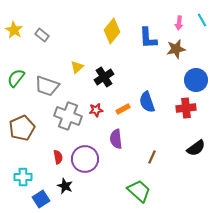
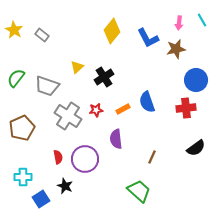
blue L-shape: rotated 25 degrees counterclockwise
gray cross: rotated 12 degrees clockwise
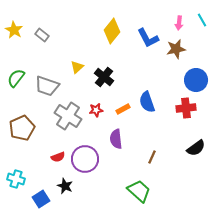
black cross: rotated 18 degrees counterclockwise
red semicircle: rotated 80 degrees clockwise
cyan cross: moved 7 px left, 2 px down; rotated 18 degrees clockwise
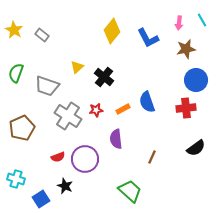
brown star: moved 10 px right
green semicircle: moved 5 px up; rotated 18 degrees counterclockwise
green trapezoid: moved 9 px left
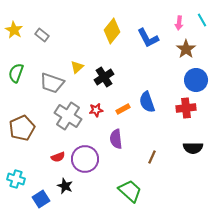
brown star: rotated 24 degrees counterclockwise
black cross: rotated 18 degrees clockwise
gray trapezoid: moved 5 px right, 3 px up
black semicircle: moved 3 px left; rotated 36 degrees clockwise
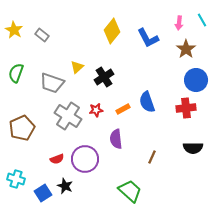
red semicircle: moved 1 px left, 2 px down
blue square: moved 2 px right, 6 px up
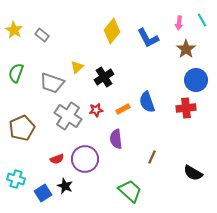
black semicircle: moved 25 px down; rotated 30 degrees clockwise
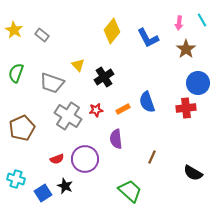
yellow triangle: moved 1 px right, 2 px up; rotated 32 degrees counterclockwise
blue circle: moved 2 px right, 3 px down
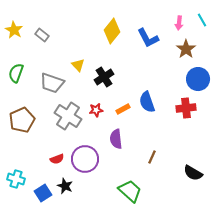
blue circle: moved 4 px up
brown pentagon: moved 8 px up
